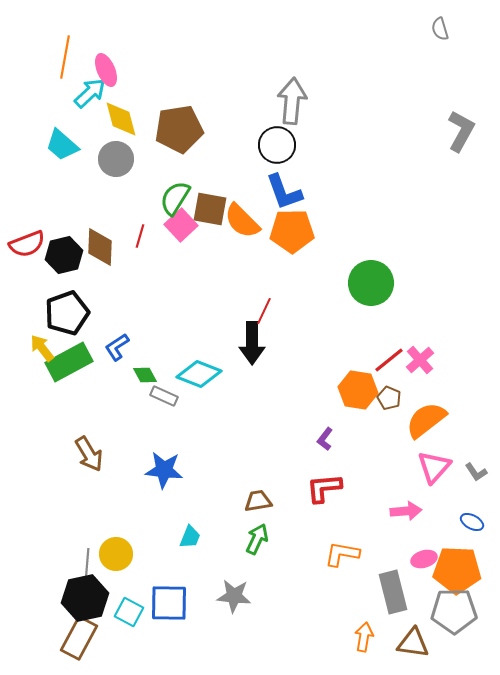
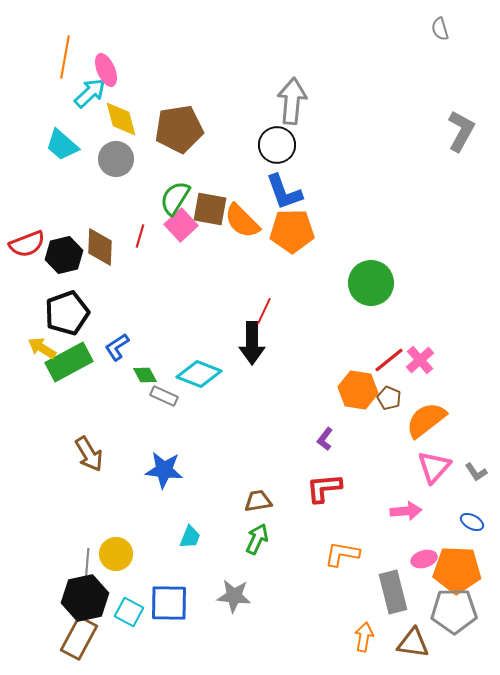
yellow arrow at (42, 348): rotated 20 degrees counterclockwise
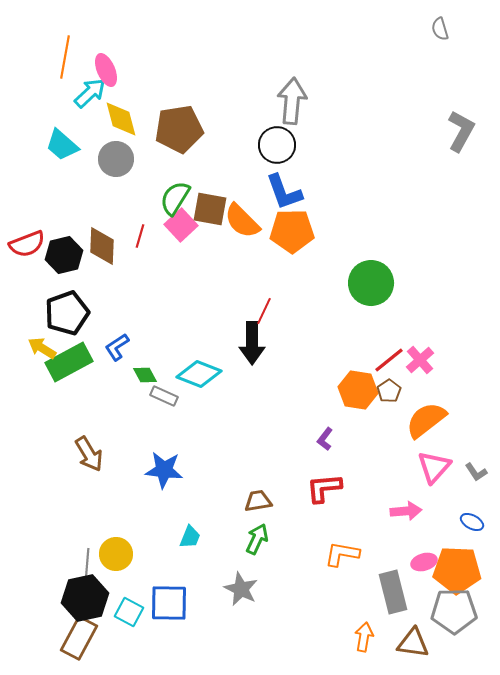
brown diamond at (100, 247): moved 2 px right, 1 px up
brown pentagon at (389, 398): moved 7 px up; rotated 15 degrees clockwise
pink ellipse at (424, 559): moved 3 px down
gray star at (234, 596): moved 7 px right, 7 px up; rotated 20 degrees clockwise
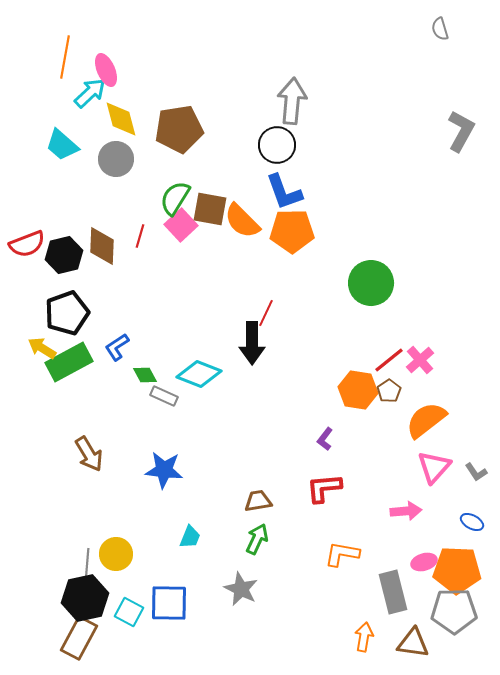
red line at (264, 311): moved 2 px right, 2 px down
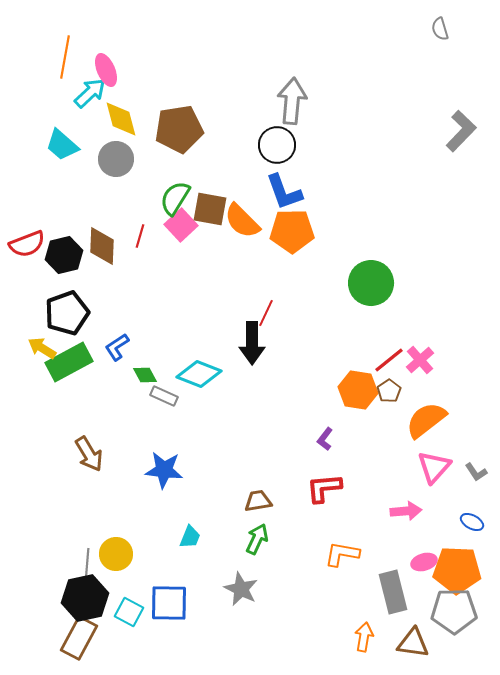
gray L-shape at (461, 131): rotated 15 degrees clockwise
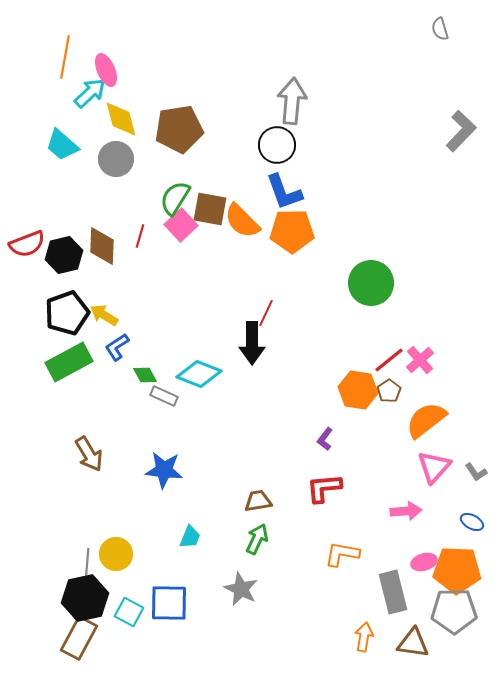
yellow arrow at (42, 348): moved 62 px right, 33 px up
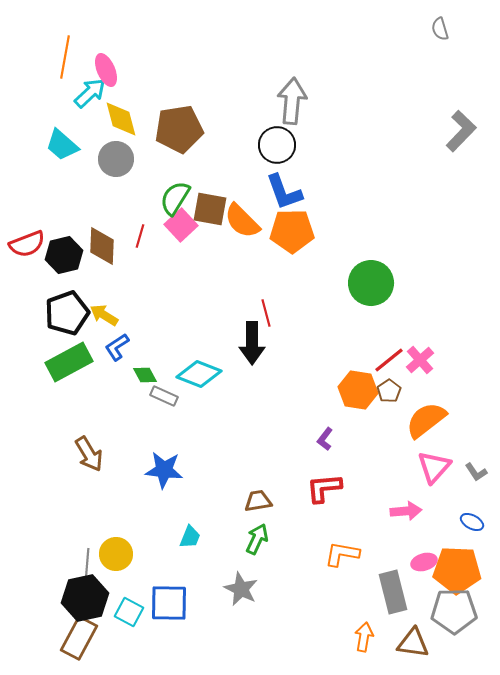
red line at (266, 313): rotated 40 degrees counterclockwise
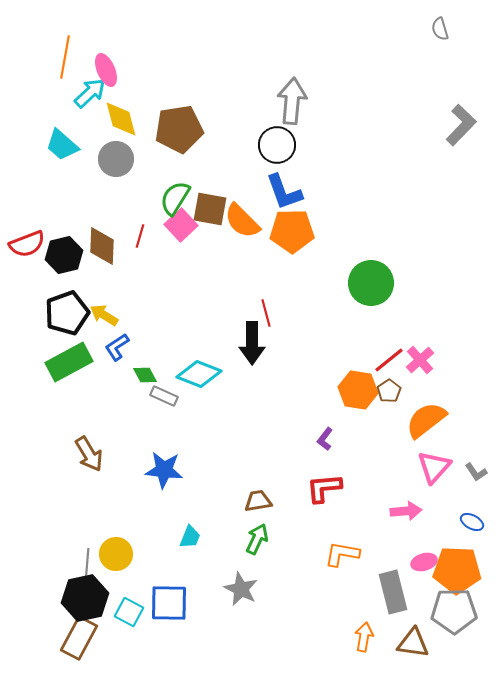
gray L-shape at (461, 131): moved 6 px up
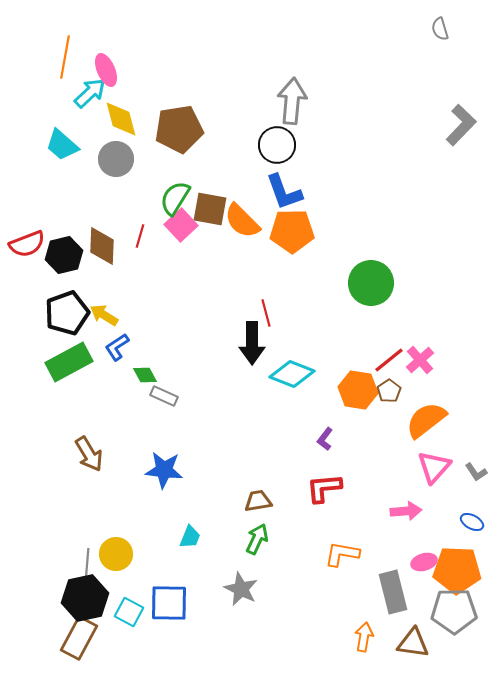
cyan diamond at (199, 374): moved 93 px right
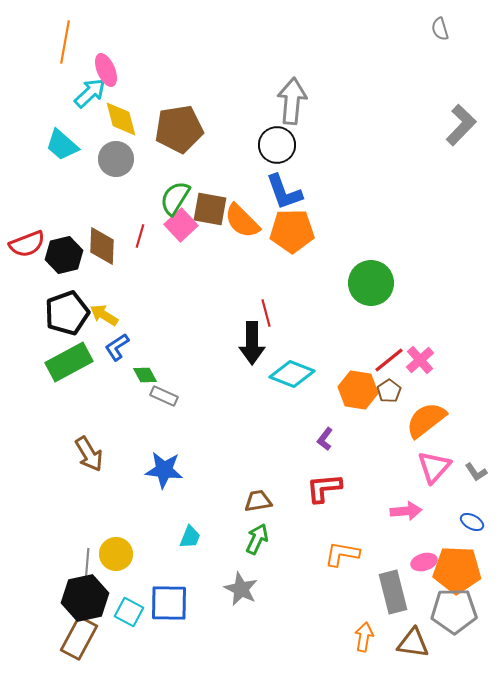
orange line at (65, 57): moved 15 px up
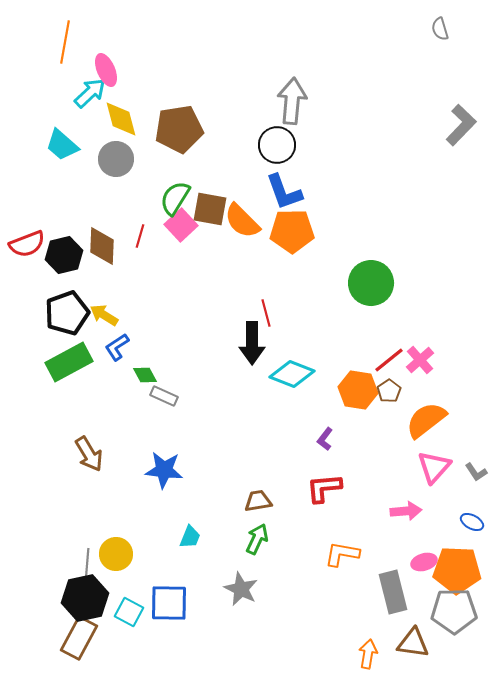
orange arrow at (364, 637): moved 4 px right, 17 px down
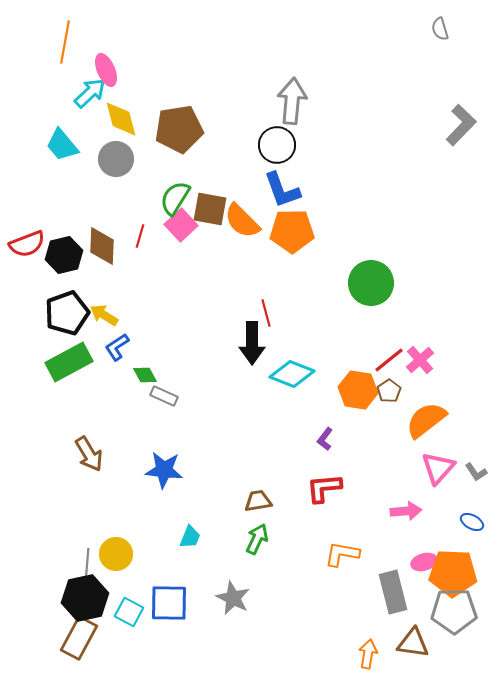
cyan trapezoid at (62, 145): rotated 9 degrees clockwise
blue L-shape at (284, 192): moved 2 px left, 2 px up
pink triangle at (434, 467): moved 4 px right, 1 px down
orange pentagon at (457, 570): moved 4 px left, 3 px down
gray star at (241, 589): moved 8 px left, 9 px down
